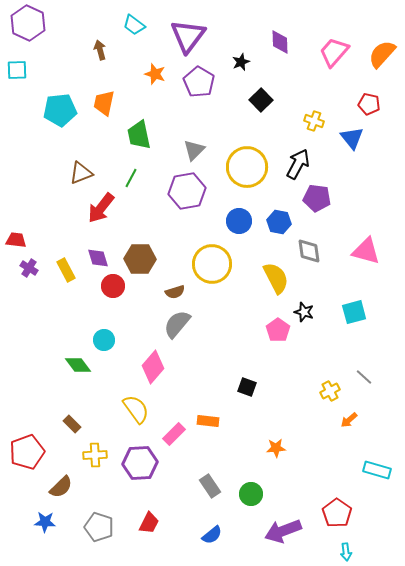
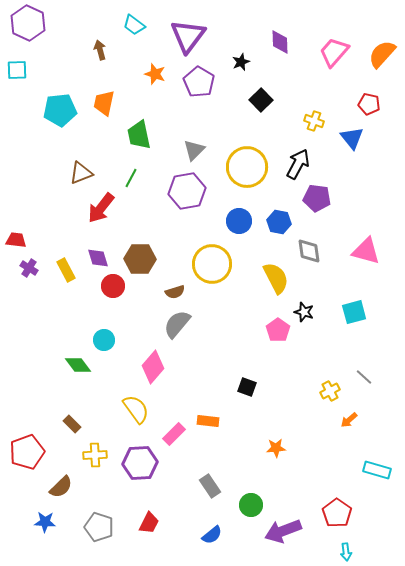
green circle at (251, 494): moved 11 px down
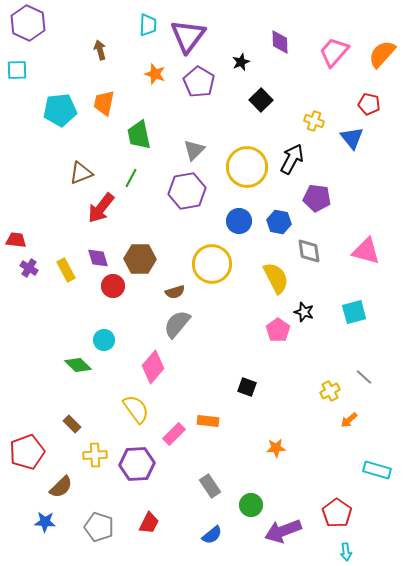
cyan trapezoid at (134, 25): moved 14 px right; rotated 125 degrees counterclockwise
black arrow at (298, 164): moved 6 px left, 5 px up
green diamond at (78, 365): rotated 8 degrees counterclockwise
purple hexagon at (140, 463): moved 3 px left, 1 px down
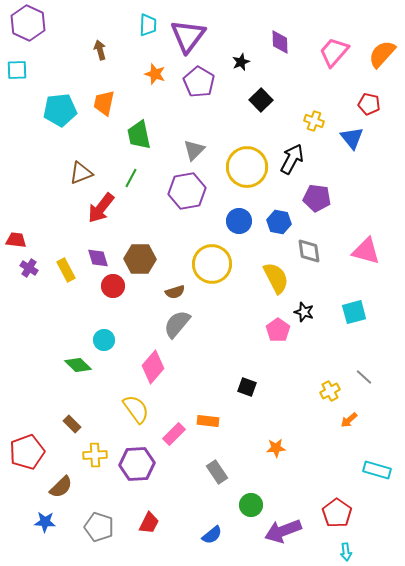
gray rectangle at (210, 486): moved 7 px right, 14 px up
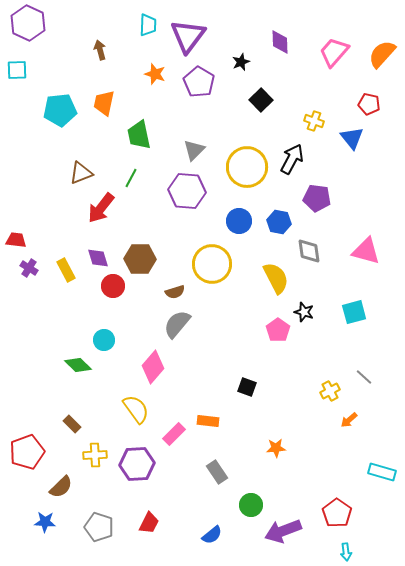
purple hexagon at (187, 191): rotated 15 degrees clockwise
cyan rectangle at (377, 470): moved 5 px right, 2 px down
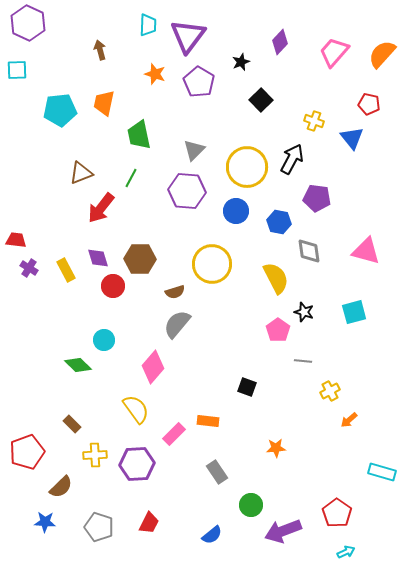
purple diamond at (280, 42): rotated 45 degrees clockwise
blue circle at (239, 221): moved 3 px left, 10 px up
gray line at (364, 377): moved 61 px left, 16 px up; rotated 36 degrees counterclockwise
cyan arrow at (346, 552): rotated 108 degrees counterclockwise
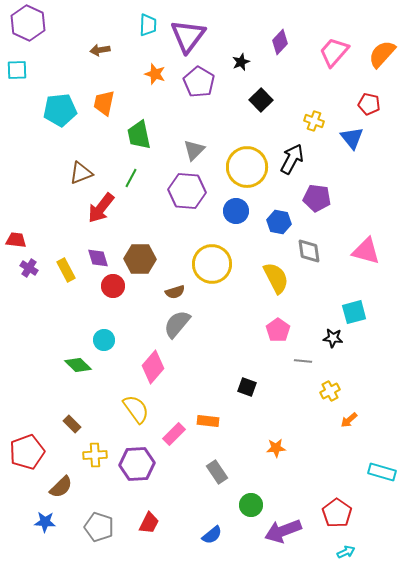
brown arrow at (100, 50): rotated 84 degrees counterclockwise
black star at (304, 312): moved 29 px right, 26 px down; rotated 12 degrees counterclockwise
